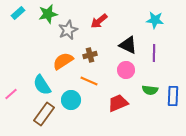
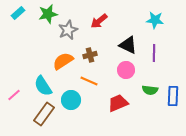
cyan semicircle: moved 1 px right, 1 px down
pink line: moved 3 px right, 1 px down
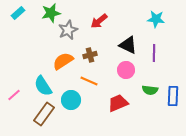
green star: moved 3 px right, 1 px up
cyan star: moved 1 px right, 1 px up
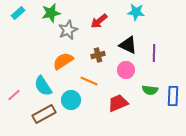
cyan star: moved 20 px left, 7 px up
brown cross: moved 8 px right
brown rectangle: rotated 25 degrees clockwise
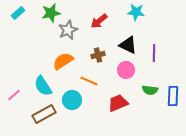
cyan circle: moved 1 px right
